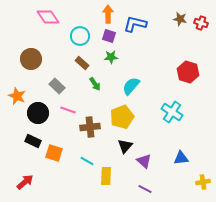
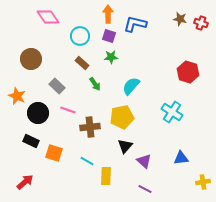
yellow pentagon: rotated 10 degrees clockwise
black rectangle: moved 2 px left
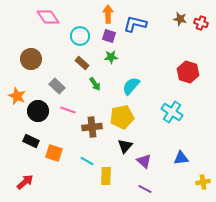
black circle: moved 2 px up
brown cross: moved 2 px right
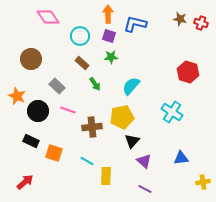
black triangle: moved 7 px right, 5 px up
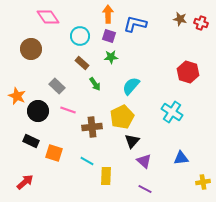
brown circle: moved 10 px up
yellow pentagon: rotated 15 degrees counterclockwise
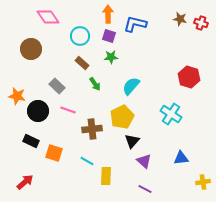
red hexagon: moved 1 px right, 5 px down
orange star: rotated 12 degrees counterclockwise
cyan cross: moved 1 px left, 2 px down
brown cross: moved 2 px down
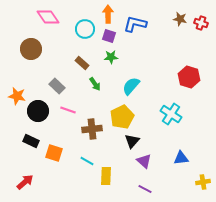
cyan circle: moved 5 px right, 7 px up
